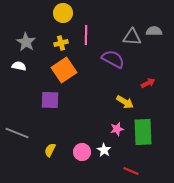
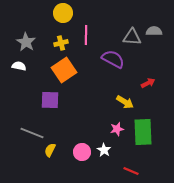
gray line: moved 15 px right
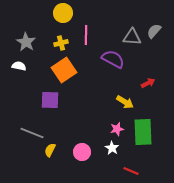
gray semicircle: rotated 49 degrees counterclockwise
white star: moved 8 px right, 2 px up
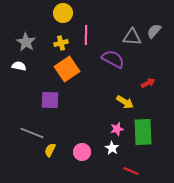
orange square: moved 3 px right, 1 px up
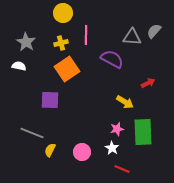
purple semicircle: moved 1 px left
red line: moved 9 px left, 2 px up
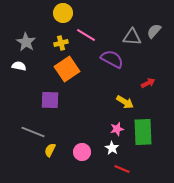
pink line: rotated 60 degrees counterclockwise
gray line: moved 1 px right, 1 px up
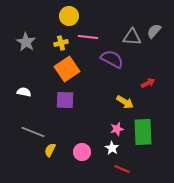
yellow circle: moved 6 px right, 3 px down
pink line: moved 2 px right, 2 px down; rotated 24 degrees counterclockwise
white semicircle: moved 5 px right, 26 px down
purple square: moved 15 px right
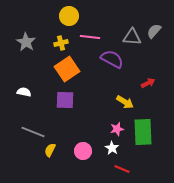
pink line: moved 2 px right
pink circle: moved 1 px right, 1 px up
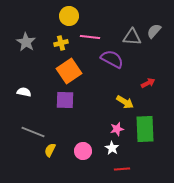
orange square: moved 2 px right, 2 px down
green rectangle: moved 2 px right, 3 px up
red line: rotated 28 degrees counterclockwise
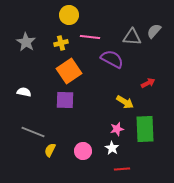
yellow circle: moved 1 px up
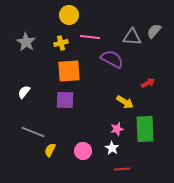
orange square: rotated 30 degrees clockwise
white semicircle: rotated 64 degrees counterclockwise
